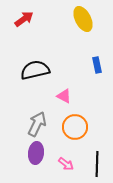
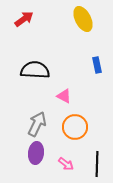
black semicircle: rotated 16 degrees clockwise
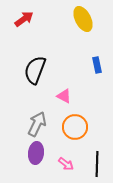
black semicircle: rotated 72 degrees counterclockwise
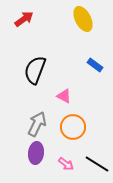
blue rectangle: moved 2 px left; rotated 42 degrees counterclockwise
orange circle: moved 2 px left
black line: rotated 60 degrees counterclockwise
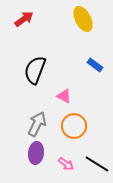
orange circle: moved 1 px right, 1 px up
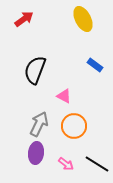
gray arrow: moved 2 px right
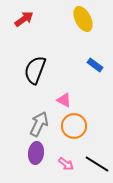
pink triangle: moved 4 px down
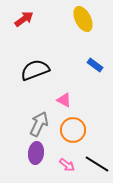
black semicircle: rotated 48 degrees clockwise
orange circle: moved 1 px left, 4 px down
pink arrow: moved 1 px right, 1 px down
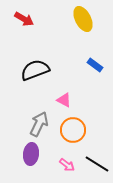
red arrow: rotated 66 degrees clockwise
purple ellipse: moved 5 px left, 1 px down
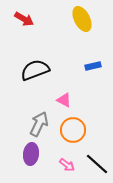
yellow ellipse: moved 1 px left
blue rectangle: moved 2 px left, 1 px down; rotated 49 degrees counterclockwise
black line: rotated 10 degrees clockwise
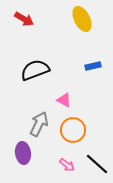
purple ellipse: moved 8 px left, 1 px up; rotated 15 degrees counterclockwise
